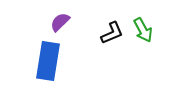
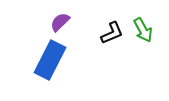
blue rectangle: moved 2 px right, 1 px up; rotated 18 degrees clockwise
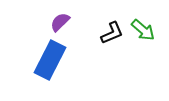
green arrow: rotated 20 degrees counterclockwise
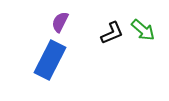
purple semicircle: rotated 20 degrees counterclockwise
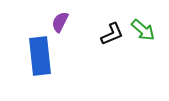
black L-shape: moved 1 px down
blue rectangle: moved 10 px left, 4 px up; rotated 33 degrees counterclockwise
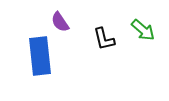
purple semicircle: rotated 60 degrees counterclockwise
black L-shape: moved 8 px left, 5 px down; rotated 100 degrees clockwise
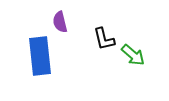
purple semicircle: rotated 20 degrees clockwise
green arrow: moved 10 px left, 25 px down
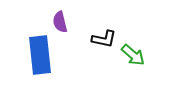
black L-shape: rotated 65 degrees counterclockwise
blue rectangle: moved 1 px up
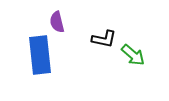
purple semicircle: moved 3 px left
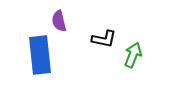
purple semicircle: moved 2 px right, 1 px up
green arrow: rotated 110 degrees counterclockwise
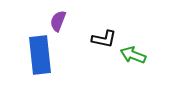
purple semicircle: moved 1 px left; rotated 35 degrees clockwise
green arrow: rotated 90 degrees counterclockwise
